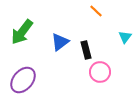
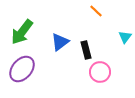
purple ellipse: moved 1 px left, 11 px up
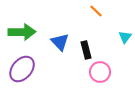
green arrow: rotated 128 degrees counterclockwise
blue triangle: rotated 36 degrees counterclockwise
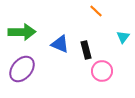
cyan triangle: moved 2 px left
blue triangle: moved 2 px down; rotated 24 degrees counterclockwise
pink circle: moved 2 px right, 1 px up
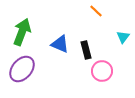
green arrow: rotated 68 degrees counterclockwise
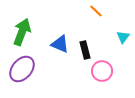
black rectangle: moved 1 px left
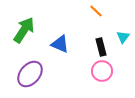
green arrow: moved 2 px right, 2 px up; rotated 12 degrees clockwise
black rectangle: moved 16 px right, 3 px up
purple ellipse: moved 8 px right, 5 px down
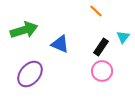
green arrow: rotated 40 degrees clockwise
black rectangle: rotated 48 degrees clockwise
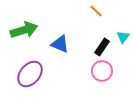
black rectangle: moved 1 px right
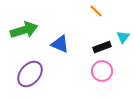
black rectangle: rotated 36 degrees clockwise
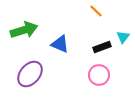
pink circle: moved 3 px left, 4 px down
